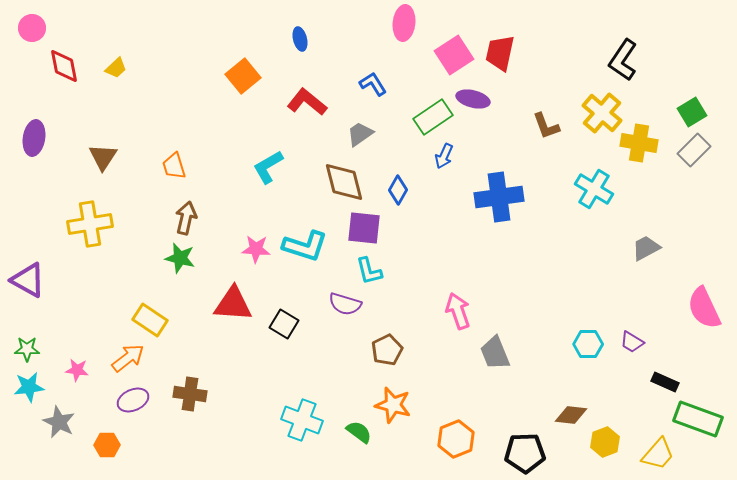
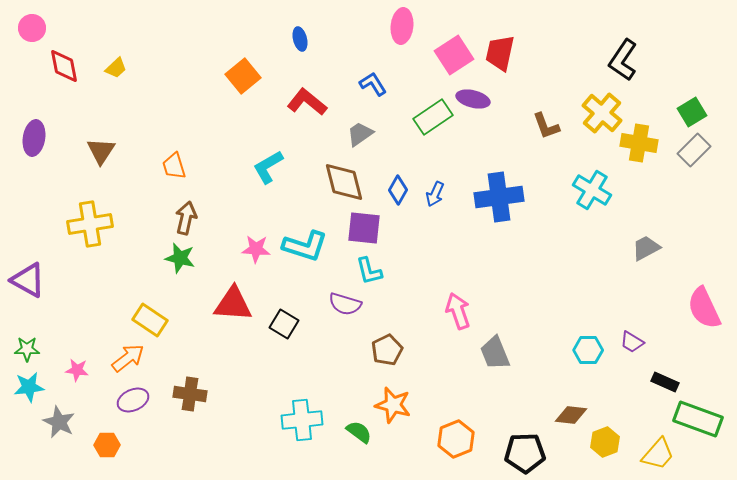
pink ellipse at (404, 23): moved 2 px left, 3 px down
blue arrow at (444, 156): moved 9 px left, 38 px down
brown triangle at (103, 157): moved 2 px left, 6 px up
cyan cross at (594, 189): moved 2 px left, 1 px down
cyan hexagon at (588, 344): moved 6 px down
cyan cross at (302, 420): rotated 27 degrees counterclockwise
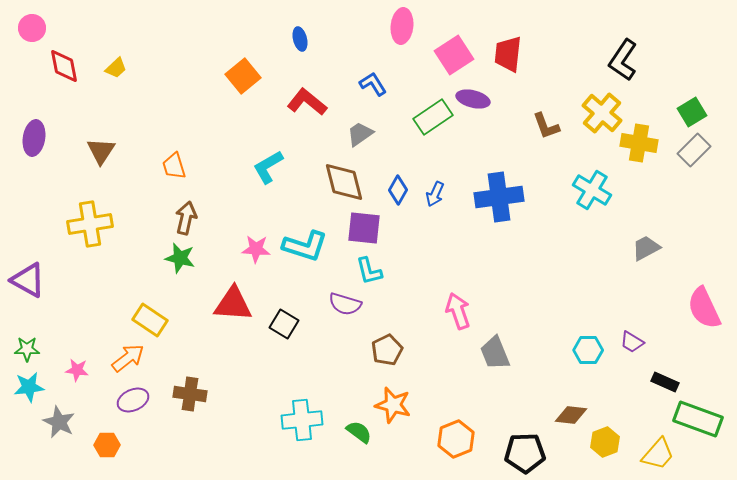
red trapezoid at (500, 53): moved 8 px right, 1 px down; rotated 6 degrees counterclockwise
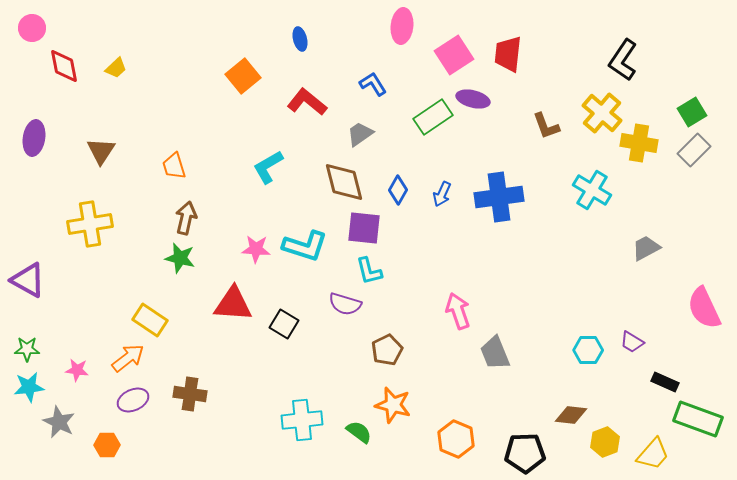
blue arrow at (435, 194): moved 7 px right
orange hexagon at (456, 439): rotated 15 degrees counterclockwise
yellow trapezoid at (658, 454): moved 5 px left
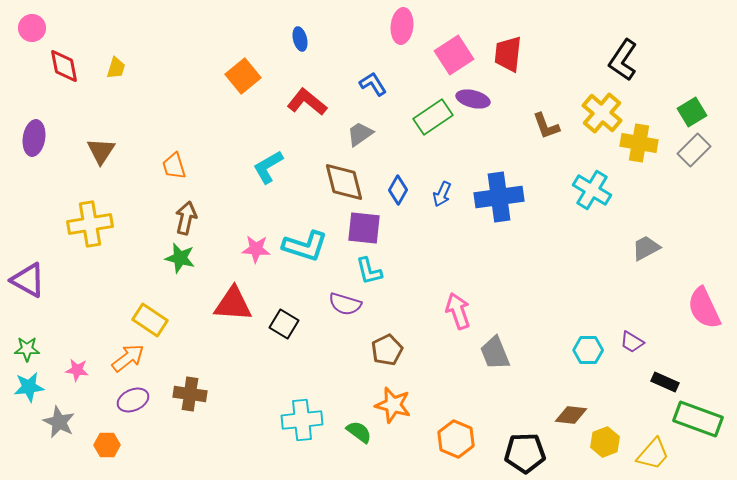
yellow trapezoid at (116, 68): rotated 30 degrees counterclockwise
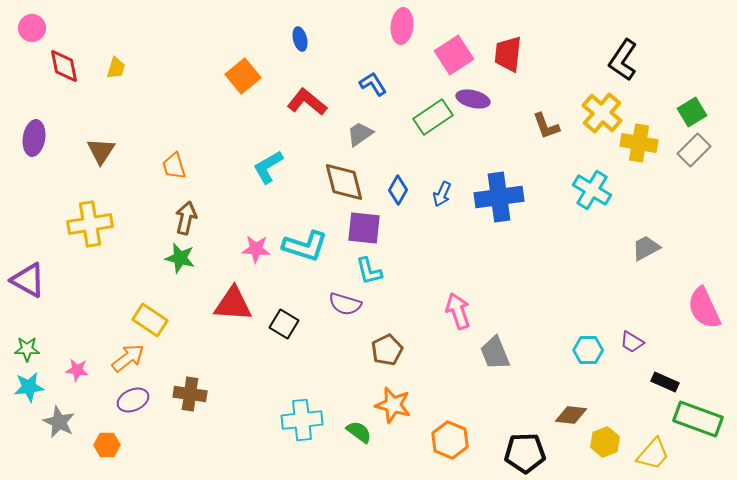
orange hexagon at (456, 439): moved 6 px left, 1 px down
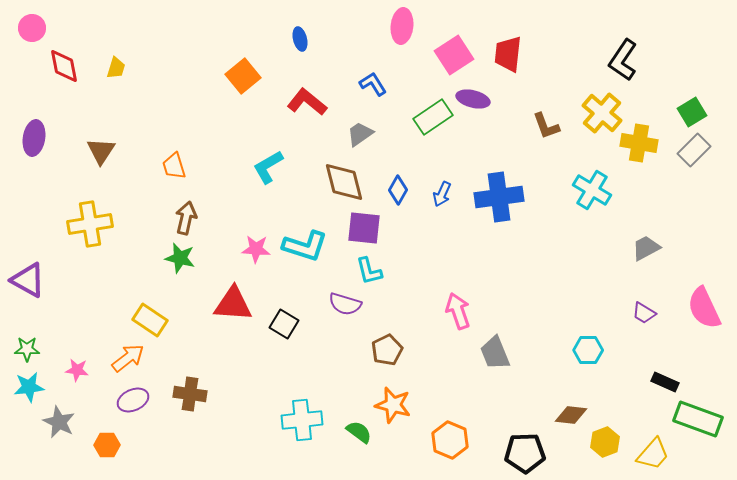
purple trapezoid at (632, 342): moved 12 px right, 29 px up
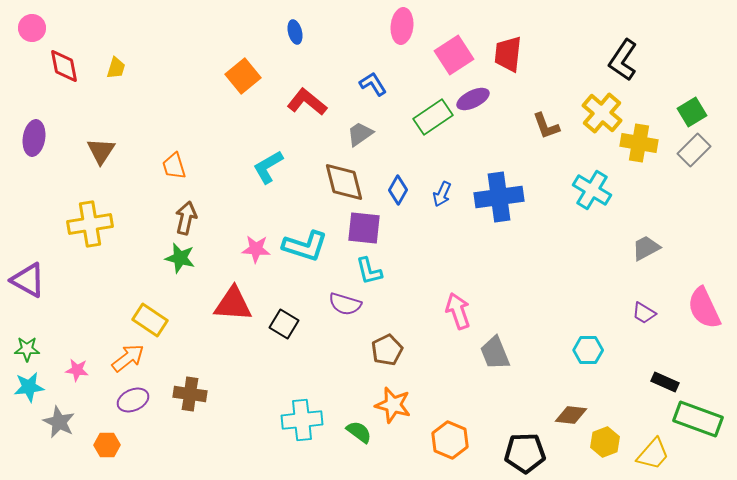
blue ellipse at (300, 39): moved 5 px left, 7 px up
purple ellipse at (473, 99): rotated 40 degrees counterclockwise
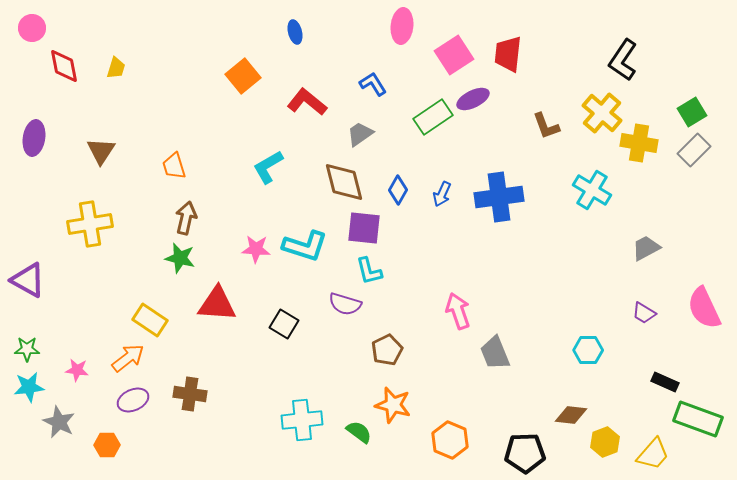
red triangle at (233, 304): moved 16 px left
